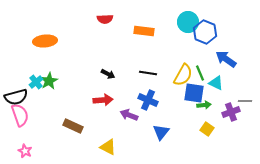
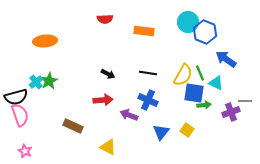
yellow square: moved 20 px left, 1 px down
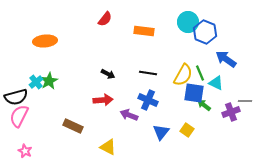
red semicircle: rotated 49 degrees counterclockwise
green arrow: rotated 136 degrees counterclockwise
pink semicircle: moved 1 px left, 1 px down; rotated 135 degrees counterclockwise
